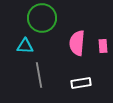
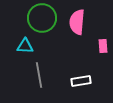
pink semicircle: moved 21 px up
white rectangle: moved 2 px up
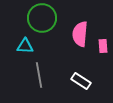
pink semicircle: moved 3 px right, 12 px down
white rectangle: rotated 42 degrees clockwise
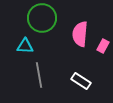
pink rectangle: rotated 32 degrees clockwise
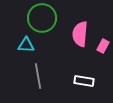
cyan triangle: moved 1 px right, 1 px up
gray line: moved 1 px left, 1 px down
white rectangle: moved 3 px right; rotated 24 degrees counterclockwise
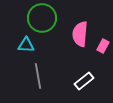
white rectangle: rotated 48 degrees counterclockwise
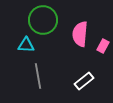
green circle: moved 1 px right, 2 px down
